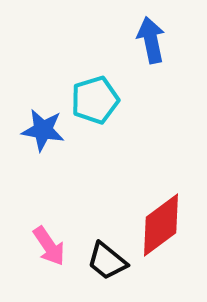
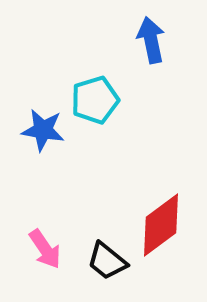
pink arrow: moved 4 px left, 3 px down
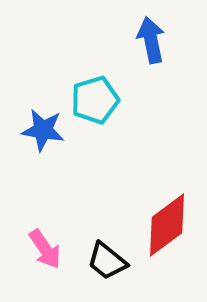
red diamond: moved 6 px right
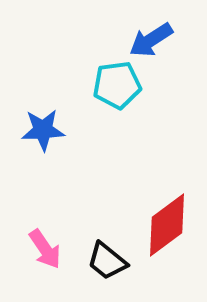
blue arrow: rotated 111 degrees counterclockwise
cyan pentagon: moved 22 px right, 15 px up; rotated 9 degrees clockwise
blue star: rotated 12 degrees counterclockwise
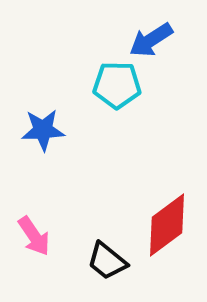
cyan pentagon: rotated 9 degrees clockwise
pink arrow: moved 11 px left, 13 px up
